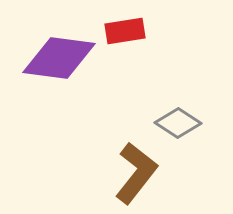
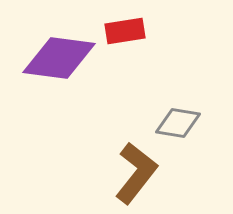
gray diamond: rotated 24 degrees counterclockwise
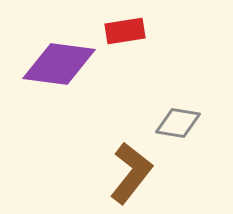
purple diamond: moved 6 px down
brown L-shape: moved 5 px left
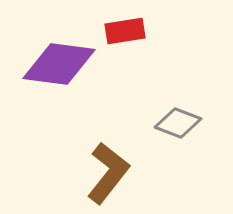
gray diamond: rotated 12 degrees clockwise
brown L-shape: moved 23 px left
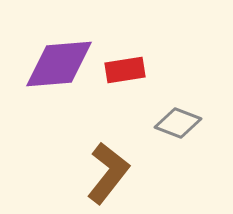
red rectangle: moved 39 px down
purple diamond: rotated 12 degrees counterclockwise
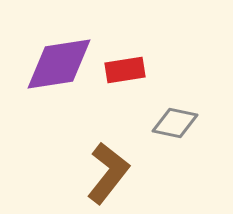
purple diamond: rotated 4 degrees counterclockwise
gray diamond: moved 3 px left; rotated 9 degrees counterclockwise
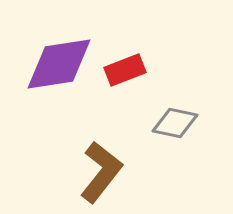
red rectangle: rotated 12 degrees counterclockwise
brown L-shape: moved 7 px left, 1 px up
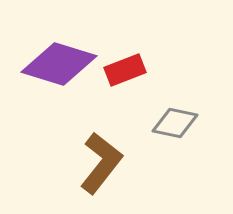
purple diamond: rotated 26 degrees clockwise
brown L-shape: moved 9 px up
